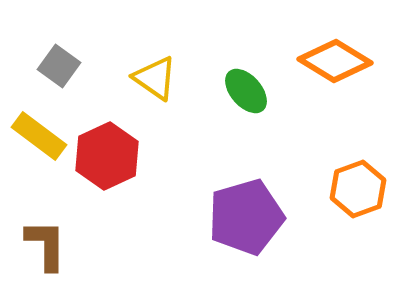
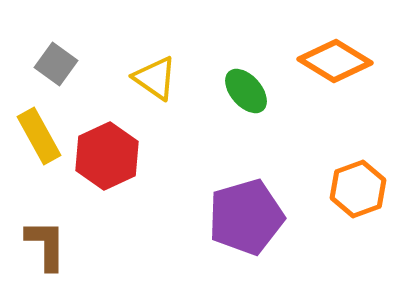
gray square: moved 3 px left, 2 px up
yellow rectangle: rotated 24 degrees clockwise
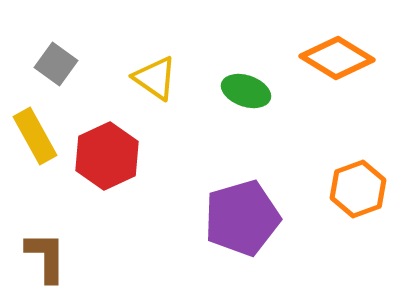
orange diamond: moved 2 px right, 3 px up
green ellipse: rotated 30 degrees counterclockwise
yellow rectangle: moved 4 px left
purple pentagon: moved 4 px left, 1 px down
brown L-shape: moved 12 px down
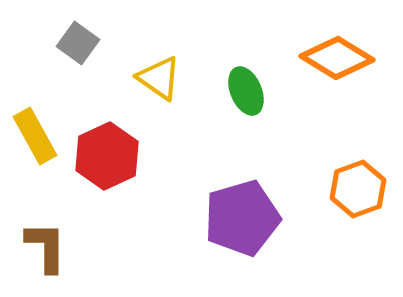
gray square: moved 22 px right, 21 px up
yellow triangle: moved 4 px right
green ellipse: rotated 48 degrees clockwise
brown L-shape: moved 10 px up
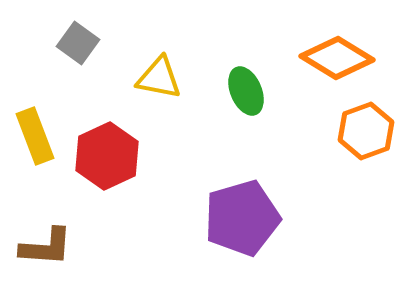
yellow triangle: rotated 24 degrees counterclockwise
yellow rectangle: rotated 8 degrees clockwise
orange hexagon: moved 8 px right, 58 px up
brown L-shape: rotated 94 degrees clockwise
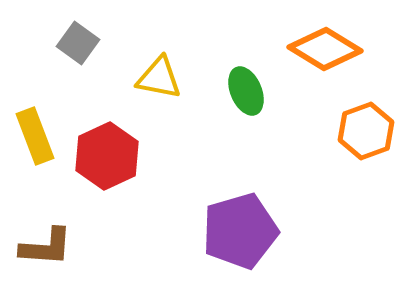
orange diamond: moved 12 px left, 9 px up
purple pentagon: moved 2 px left, 13 px down
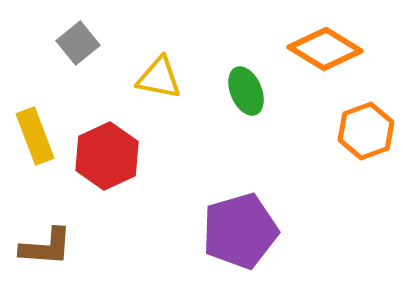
gray square: rotated 15 degrees clockwise
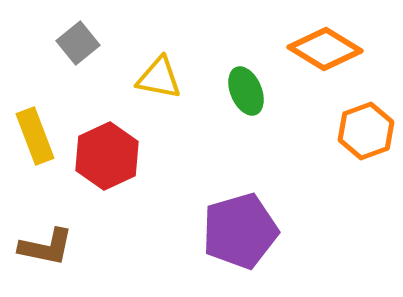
brown L-shape: rotated 8 degrees clockwise
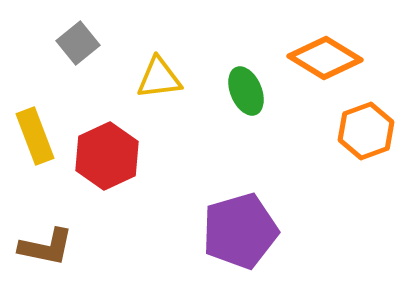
orange diamond: moved 9 px down
yellow triangle: rotated 18 degrees counterclockwise
